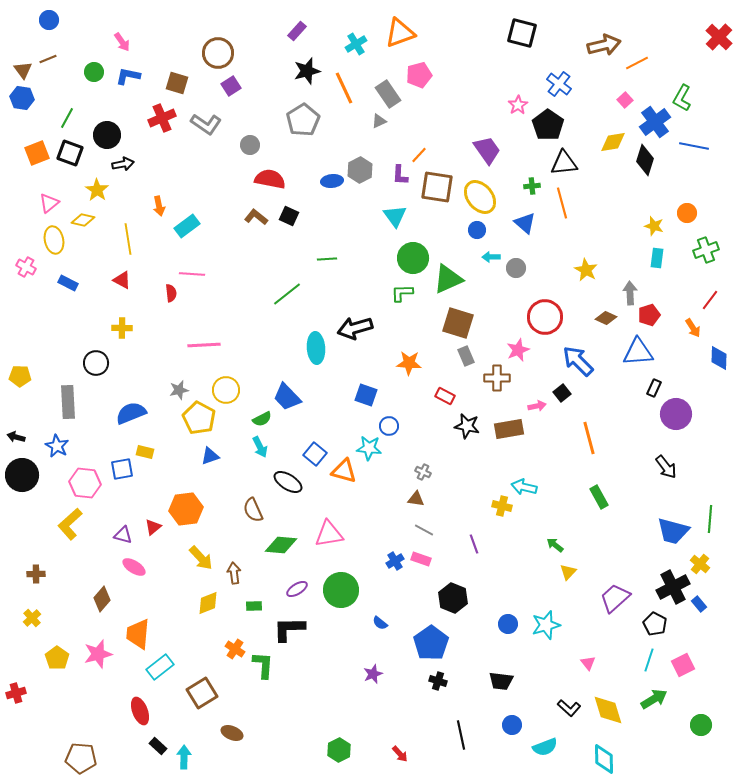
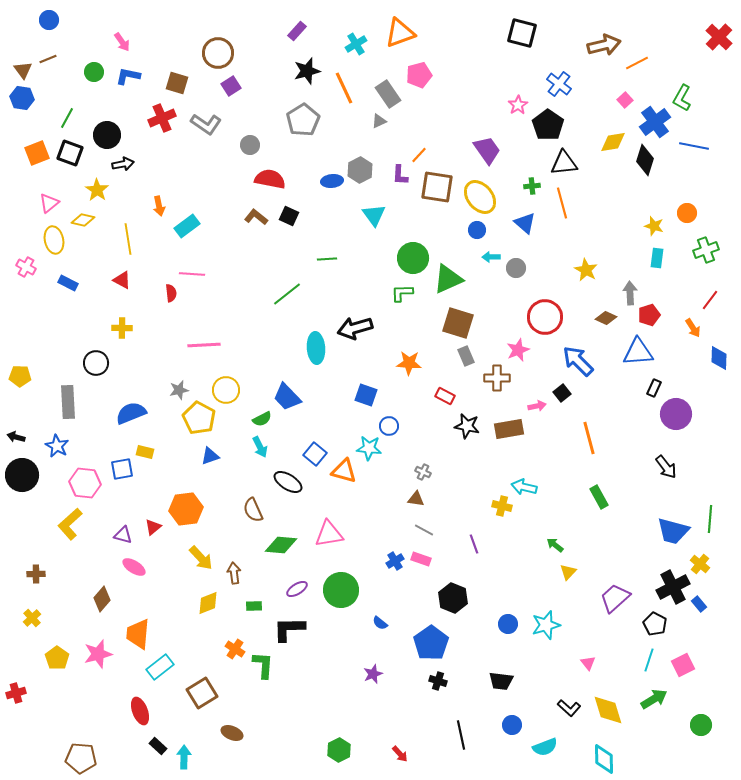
cyan triangle at (395, 216): moved 21 px left, 1 px up
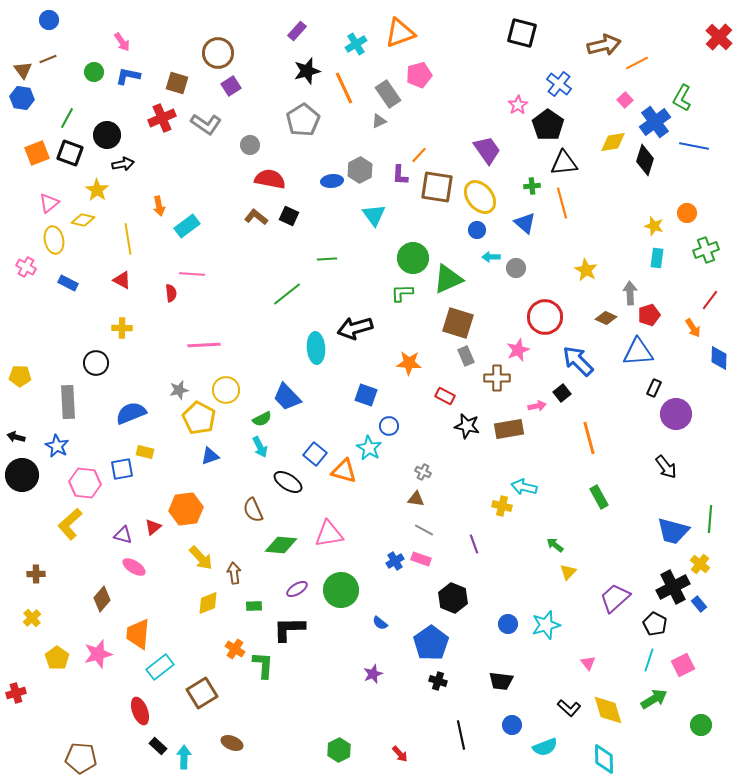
cyan star at (369, 448): rotated 25 degrees clockwise
brown ellipse at (232, 733): moved 10 px down
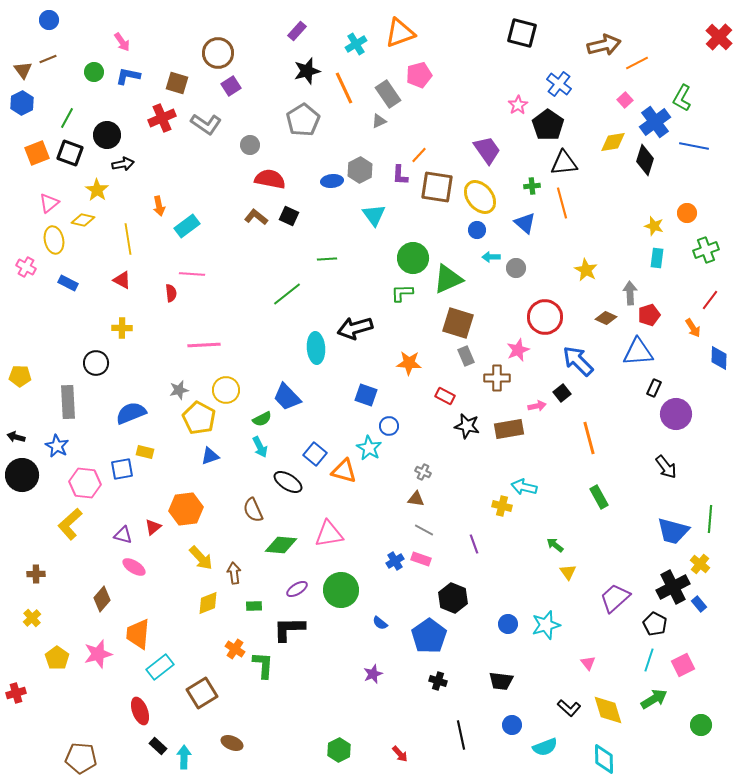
blue hexagon at (22, 98): moved 5 px down; rotated 25 degrees clockwise
yellow triangle at (568, 572): rotated 18 degrees counterclockwise
blue pentagon at (431, 643): moved 2 px left, 7 px up
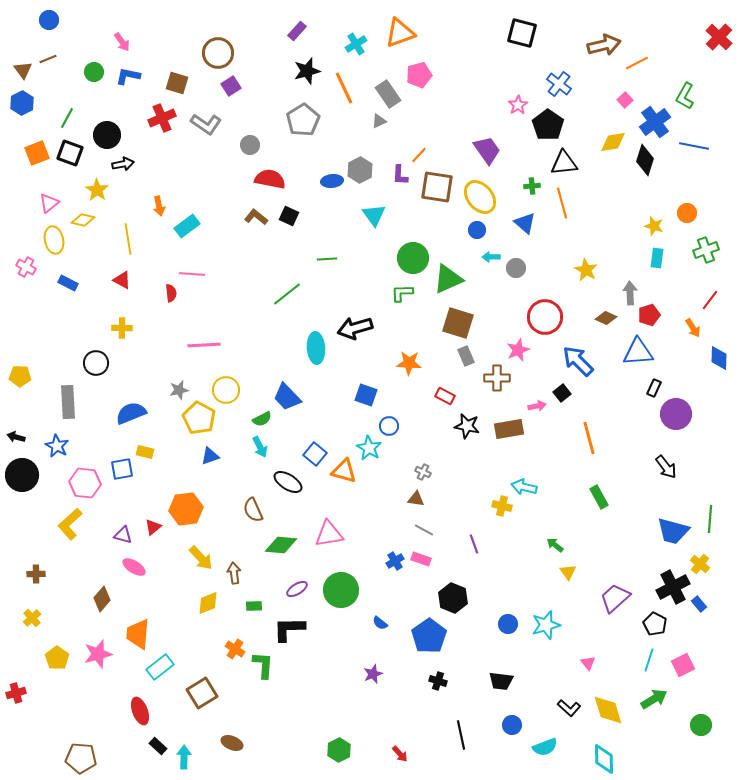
green L-shape at (682, 98): moved 3 px right, 2 px up
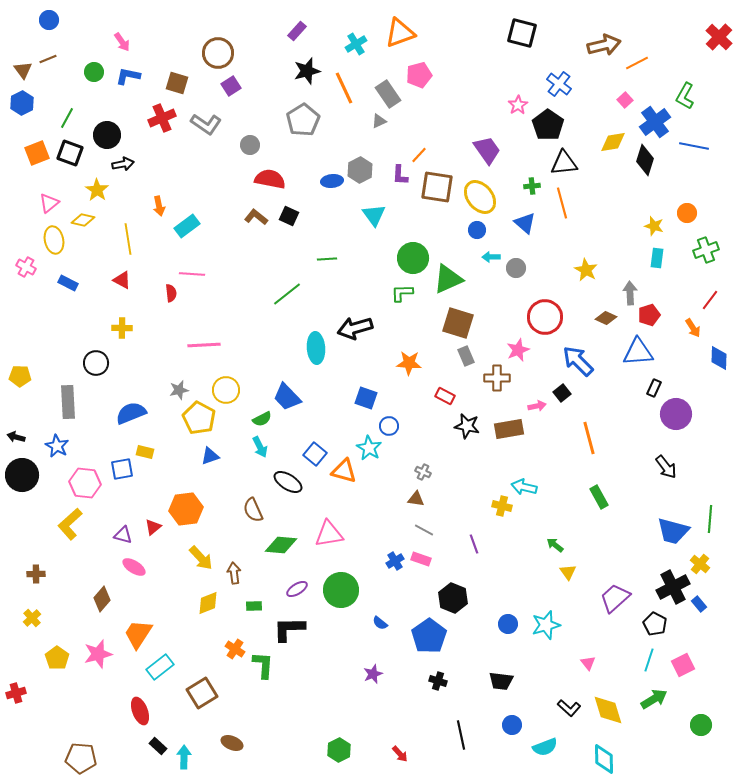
blue square at (366, 395): moved 3 px down
orange trapezoid at (138, 634): rotated 28 degrees clockwise
